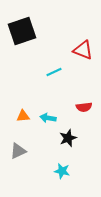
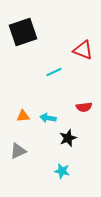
black square: moved 1 px right, 1 px down
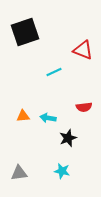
black square: moved 2 px right
gray triangle: moved 1 px right, 22 px down; rotated 18 degrees clockwise
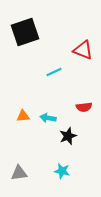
black star: moved 2 px up
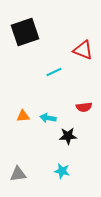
black star: rotated 18 degrees clockwise
gray triangle: moved 1 px left, 1 px down
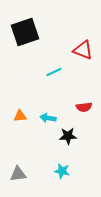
orange triangle: moved 3 px left
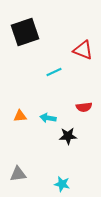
cyan star: moved 13 px down
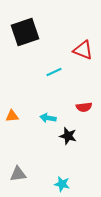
orange triangle: moved 8 px left
black star: rotated 18 degrees clockwise
